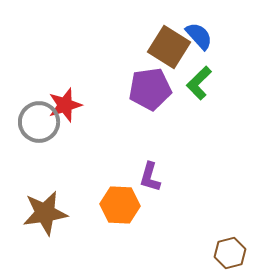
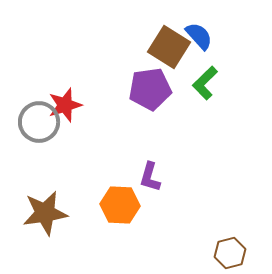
green L-shape: moved 6 px right
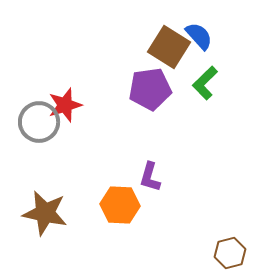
brown star: rotated 21 degrees clockwise
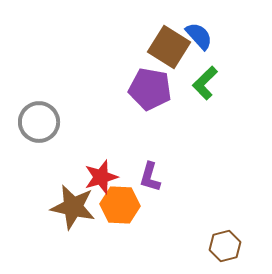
purple pentagon: rotated 18 degrees clockwise
red star: moved 36 px right, 72 px down
brown star: moved 28 px right, 6 px up
brown hexagon: moved 5 px left, 7 px up
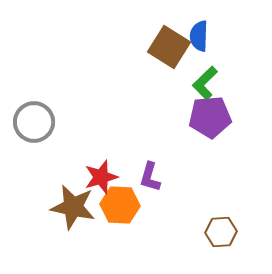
blue semicircle: rotated 136 degrees counterclockwise
purple pentagon: moved 60 px right, 28 px down; rotated 15 degrees counterclockwise
gray circle: moved 5 px left
brown hexagon: moved 4 px left, 14 px up; rotated 12 degrees clockwise
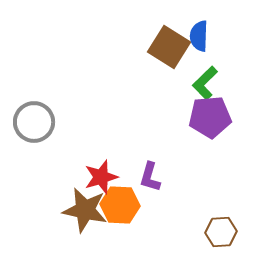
brown star: moved 12 px right, 3 px down
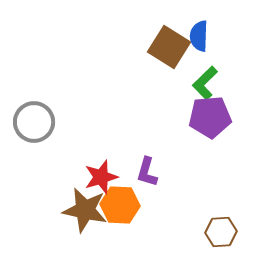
purple L-shape: moved 3 px left, 5 px up
